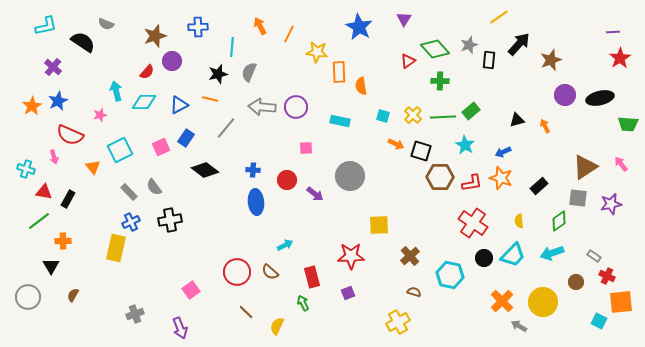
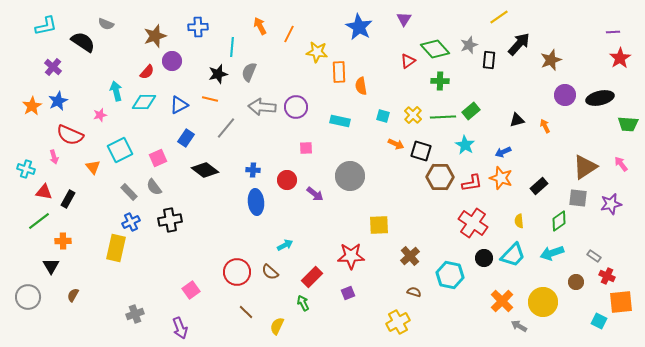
pink square at (161, 147): moved 3 px left, 11 px down
red rectangle at (312, 277): rotated 60 degrees clockwise
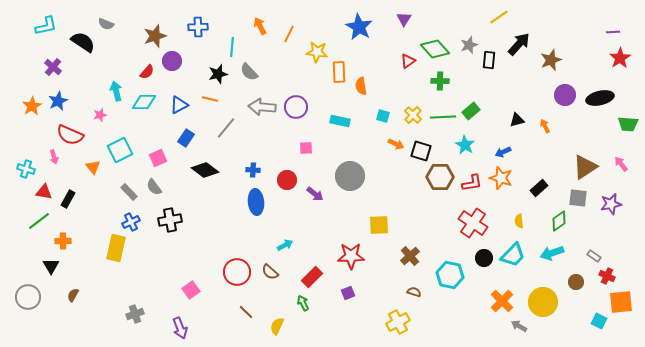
gray semicircle at (249, 72): rotated 66 degrees counterclockwise
black rectangle at (539, 186): moved 2 px down
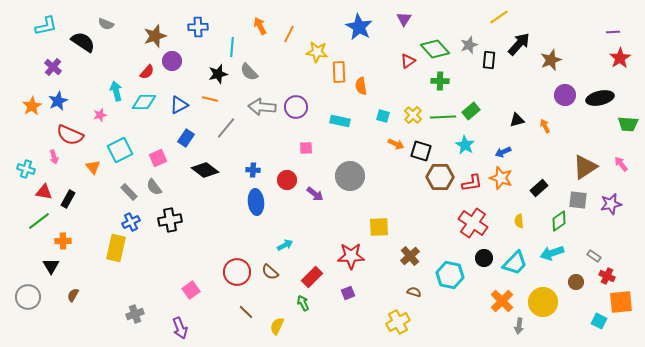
gray square at (578, 198): moved 2 px down
yellow square at (379, 225): moved 2 px down
cyan trapezoid at (513, 255): moved 2 px right, 8 px down
gray arrow at (519, 326): rotated 112 degrees counterclockwise
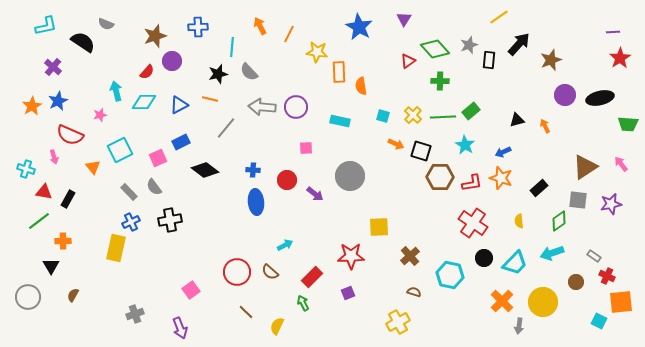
blue rectangle at (186, 138): moved 5 px left, 4 px down; rotated 30 degrees clockwise
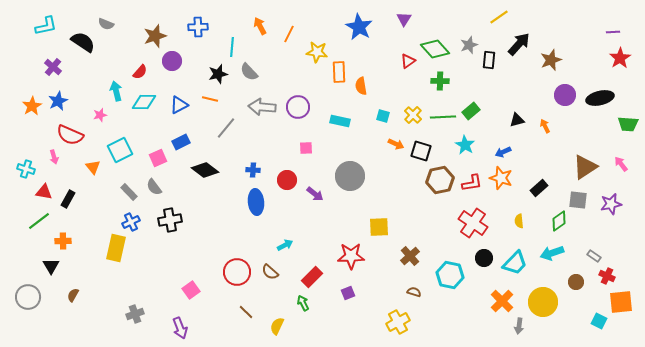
red semicircle at (147, 72): moved 7 px left
purple circle at (296, 107): moved 2 px right
brown hexagon at (440, 177): moved 3 px down; rotated 12 degrees counterclockwise
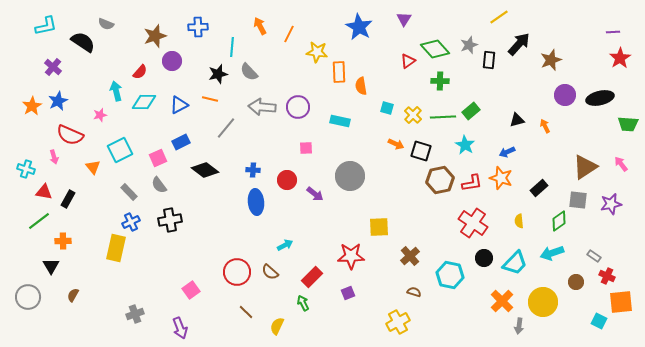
cyan square at (383, 116): moved 4 px right, 8 px up
blue arrow at (503, 152): moved 4 px right
gray semicircle at (154, 187): moved 5 px right, 2 px up
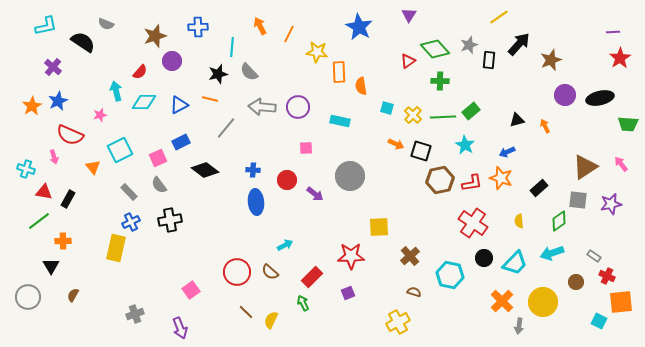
purple triangle at (404, 19): moved 5 px right, 4 px up
yellow semicircle at (277, 326): moved 6 px left, 6 px up
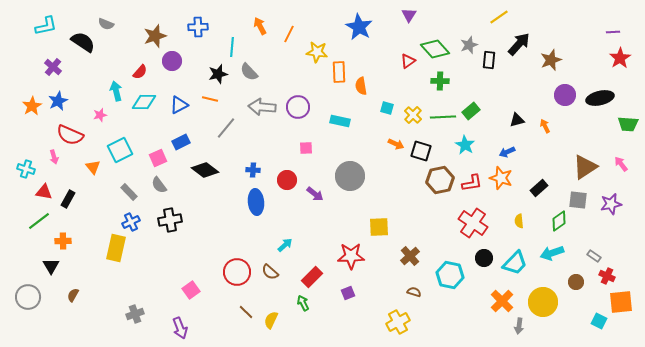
cyan arrow at (285, 245): rotated 14 degrees counterclockwise
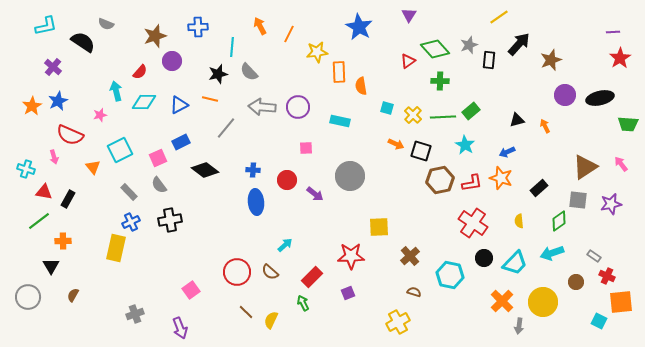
yellow star at (317, 52): rotated 15 degrees counterclockwise
